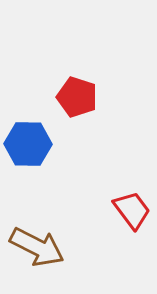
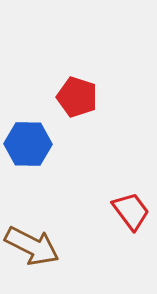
red trapezoid: moved 1 px left, 1 px down
brown arrow: moved 5 px left, 1 px up
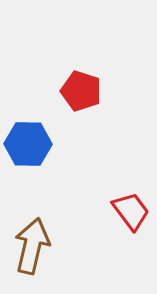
red pentagon: moved 4 px right, 6 px up
brown arrow: rotated 104 degrees counterclockwise
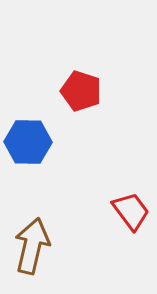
blue hexagon: moved 2 px up
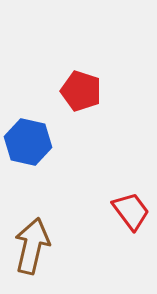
blue hexagon: rotated 12 degrees clockwise
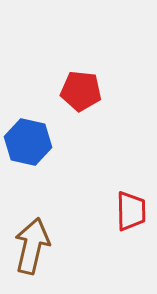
red pentagon: rotated 12 degrees counterclockwise
red trapezoid: rotated 36 degrees clockwise
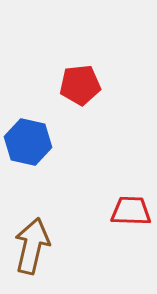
red pentagon: moved 1 px left, 6 px up; rotated 12 degrees counterclockwise
red trapezoid: rotated 87 degrees counterclockwise
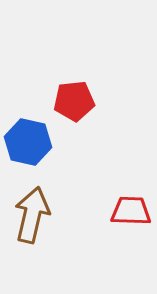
red pentagon: moved 6 px left, 16 px down
brown arrow: moved 31 px up
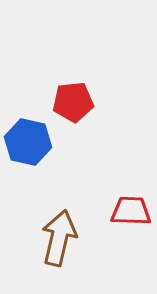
red pentagon: moved 1 px left, 1 px down
brown arrow: moved 27 px right, 23 px down
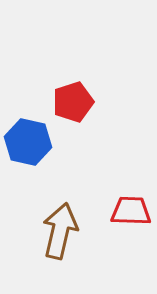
red pentagon: rotated 12 degrees counterclockwise
brown arrow: moved 1 px right, 7 px up
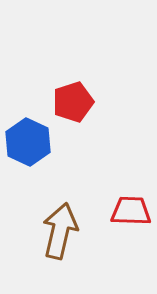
blue hexagon: rotated 12 degrees clockwise
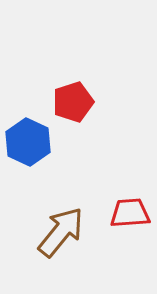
red trapezoid: moved 1 px left, 2 px down; rotated 6 degrees counterclockwise
brown arrow: moved 1 px right, 1 px down; rotated 26 degrees clockwise
